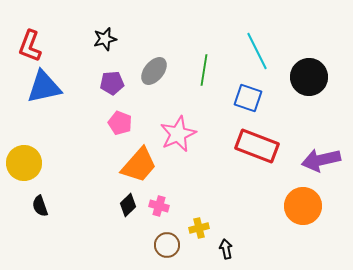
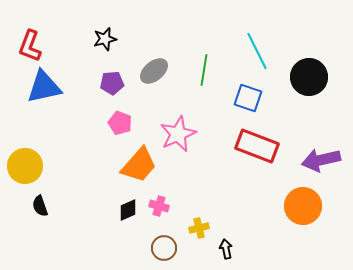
gray ellipse: rotated 12 degrees clockwise
yellow circle: moved 1 px right, 3 px down
black diamond: moved 5 px down; rotated 20 degrees clockwise
brown circle: moved 3 px left, 3 px down
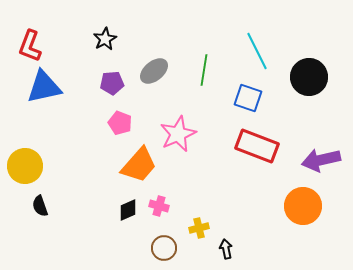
black star: rotated 15 degrees counterclockwise
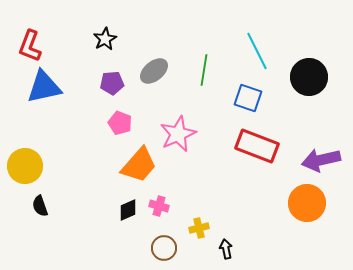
orange circle: moved 4 px right, 3 px up
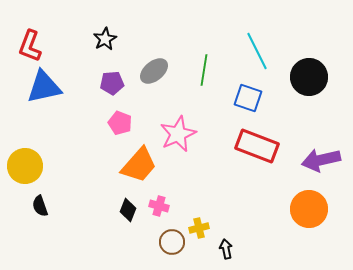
orange circle: moved 2 px right, 6 px down
black diamond: rotated 45 degrees counterclockwise
brown circle: moved 8 px right, 6 px up
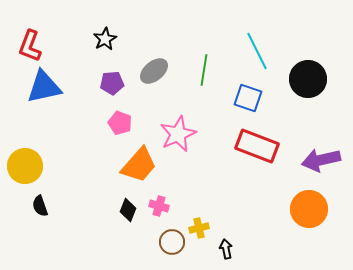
black circle: moved 1 px left, 2 px down
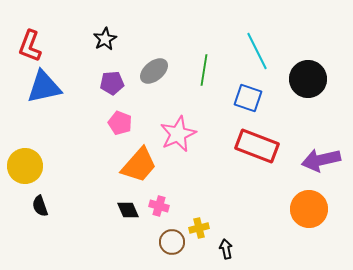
black diamond: rotated 45 degrees counterclockwise
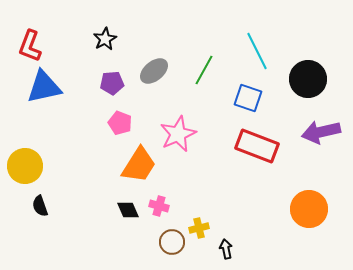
green line: rotated 20 degrees clockwise
purple arrow: moved 28 px up
orange trapezoid: rotated 9 degrees counterclockwise
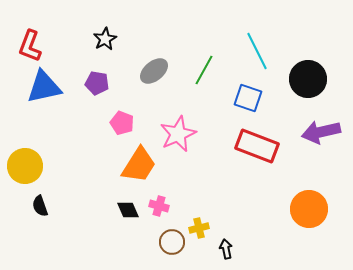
purple pentagon: moved 15 px left; rotated 15 degrees clockwise
pink pentagon: moved 2 px right
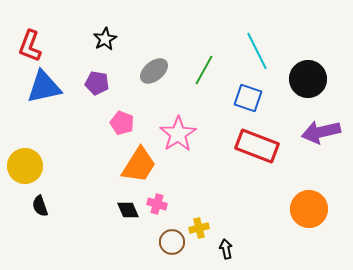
pink star: rotated 9 degrees counterclockwise
pink cross: moved 2 px left, 2 px up
